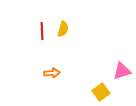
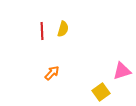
orange arrow: rotated 42 degrees counterclockwise
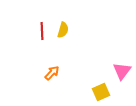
yellow semicircle: moved 1 px down
pink triangle: rotated 36 degrees counterclockwise
yellow square: rotated 12 degrees clockwise
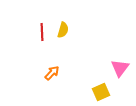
red line: moved 1 px down
pink triangle: moved 2 px left, 3 px up
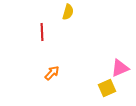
yellow semicircle: moved 5 px right, 18 px up
pink triangle: rotated 30 degrees clockwise
yellow square: moved 6 px right, 4 px up
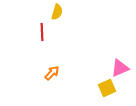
yellow semicircle: moved 11 px left
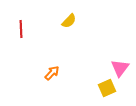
yellow semicircle: moved 12 px right, 9 px down; rotated 28 degrees clockwise
red line: moved 21 px left, 3 px up
pink triangle: rotated 30 degrees counterclockwise
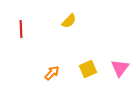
yellow square: moved 19 px left, 19 px up
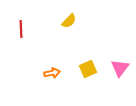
orange arrow: rotated 35 degrees clockwise
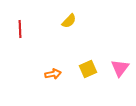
red line: moved 1 px left
orange arrow: moved 1 px right, 1 px down
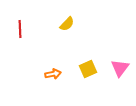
yellow semicircle: moved 2 px left, 3 px down
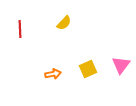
yellow semicircle: moved 3 px left, 1 px up
pink triangle: moved 1 px right, 3 px up
